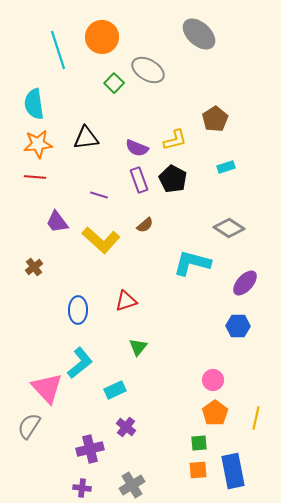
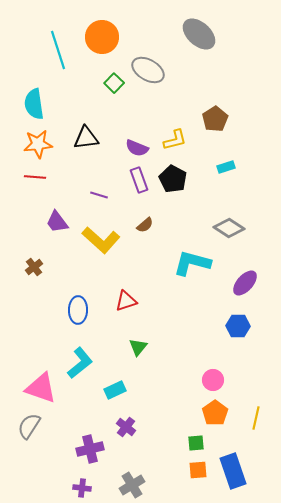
pink triangle at (47, 388): moved 6 px left; rotated 28 degrees counterclockwise
green square at (199, 443): moved 3 px left
blue rectangle at (233, 471): rotated 8 degrees counterclockwise
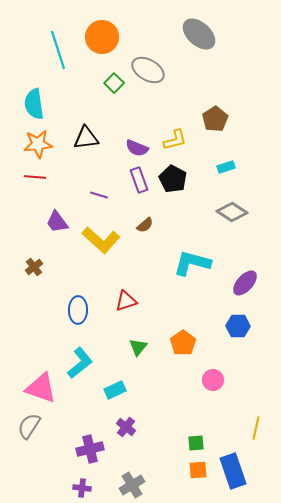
gray diamond at (229, 228): moved 3 px right, 16 px up
orange pentagon at (215, 413): moved 32 px left, 70 px up
yellow line at (256, 418): moved 10 px down
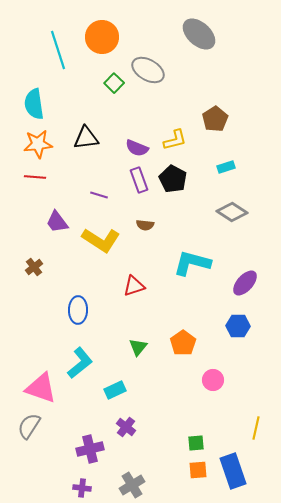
brown semicircle at (145, 225): rotated 48 degrees clockwise
yellow L-shape at (101, 240): rotated 9 degrees counterclockwise
red triangle at (126, 301): moved 8 px right, 15 px up
